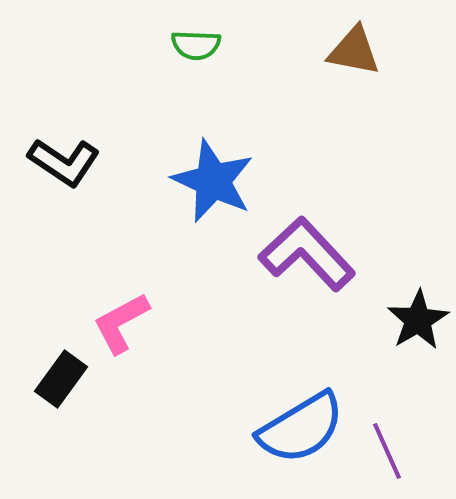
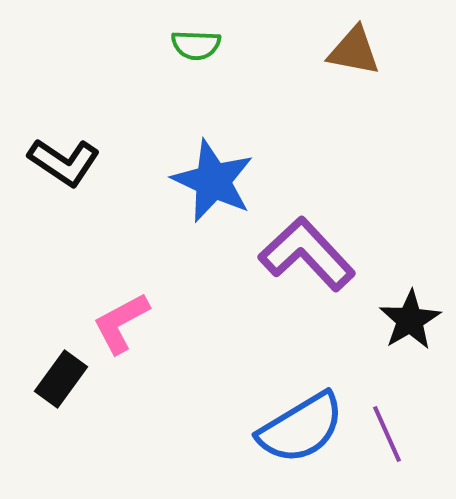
black star: moved 8 px left
purple line: moved 17 px up
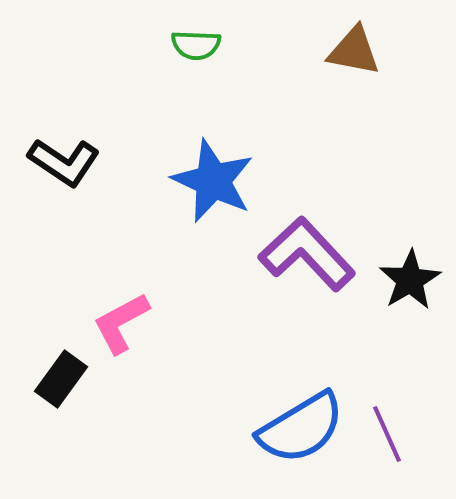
black star: moved 40 px up
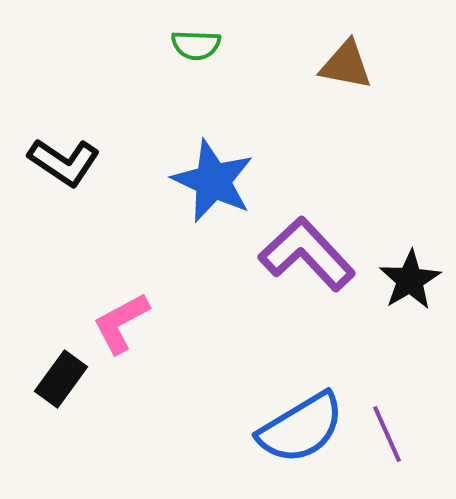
brown triangle: moved 8 px left, 14 px down
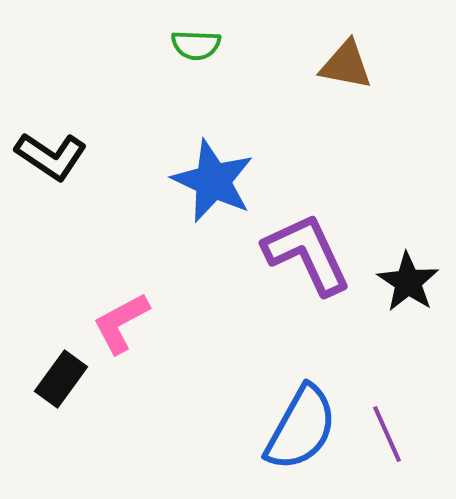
black L-shape: moved 13 px left, 6 px up
purple L-shape: rotated 18 degrees clockwise
black star: moved 2 px left, 2 px down; rotated 8 degrees counterclockwise
blue semicircle: rotated 30 degrees counterclockwise
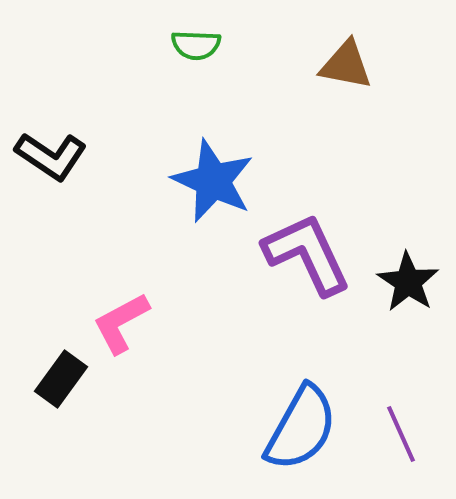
purple line: moved 14 px right
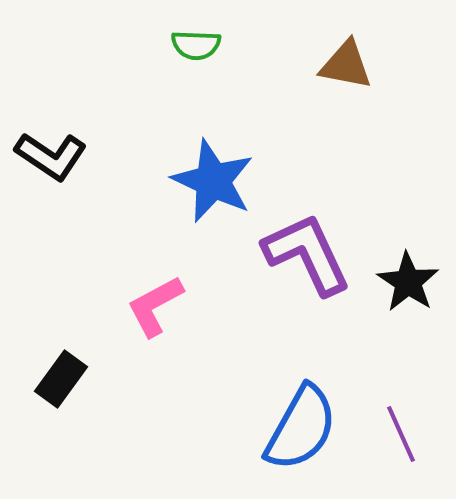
pink L-shape: moved 34 px right, 17 px up
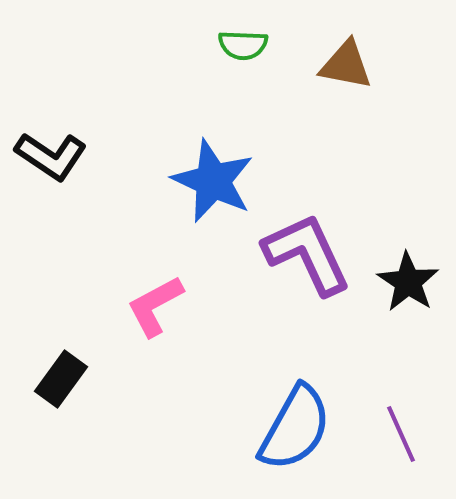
green semicircle: moved 47 px right
blue semicircle: moved 6 px left
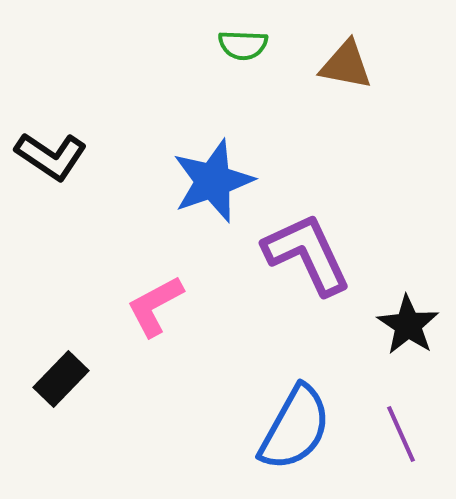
blue star: rotated 28 degrees clockwise
black star: moved 43 px down
black rectangle: rotated 8 degrees clockwise
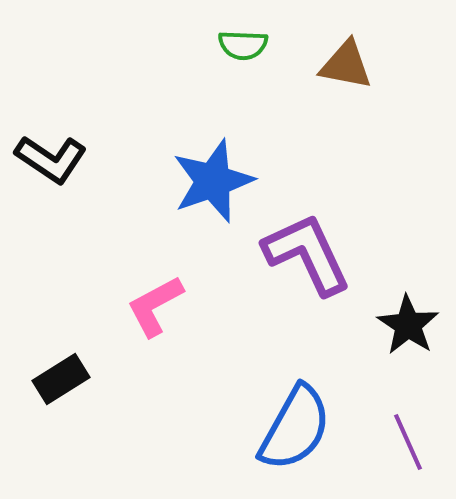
black L-shape: moved 3 px down
black rectangle: rotated 14 degrees clockwise
purple line: moved 7 px right, 8 px down
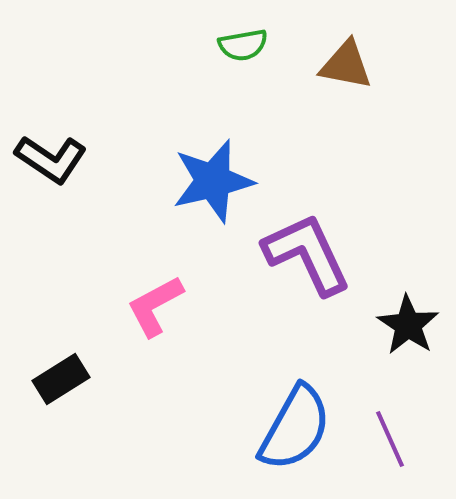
green semicircle: rotated 12 degrees counterclockwise
blue star: rotated 6 degrees clockwise
purple line: moved 18 px left, 3 px up
